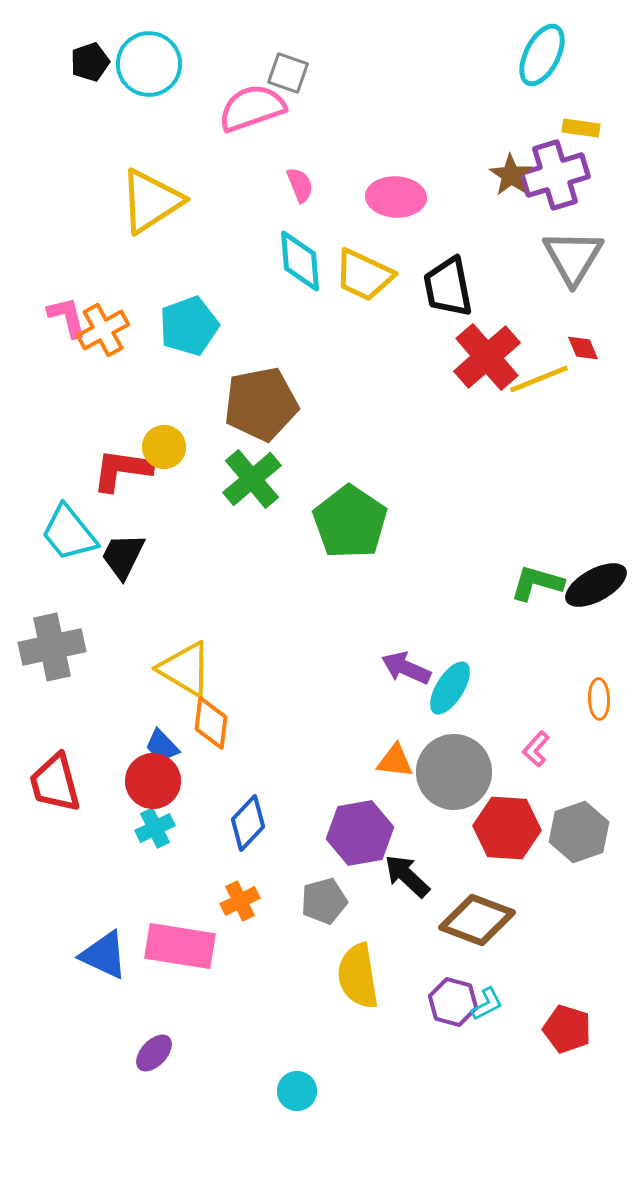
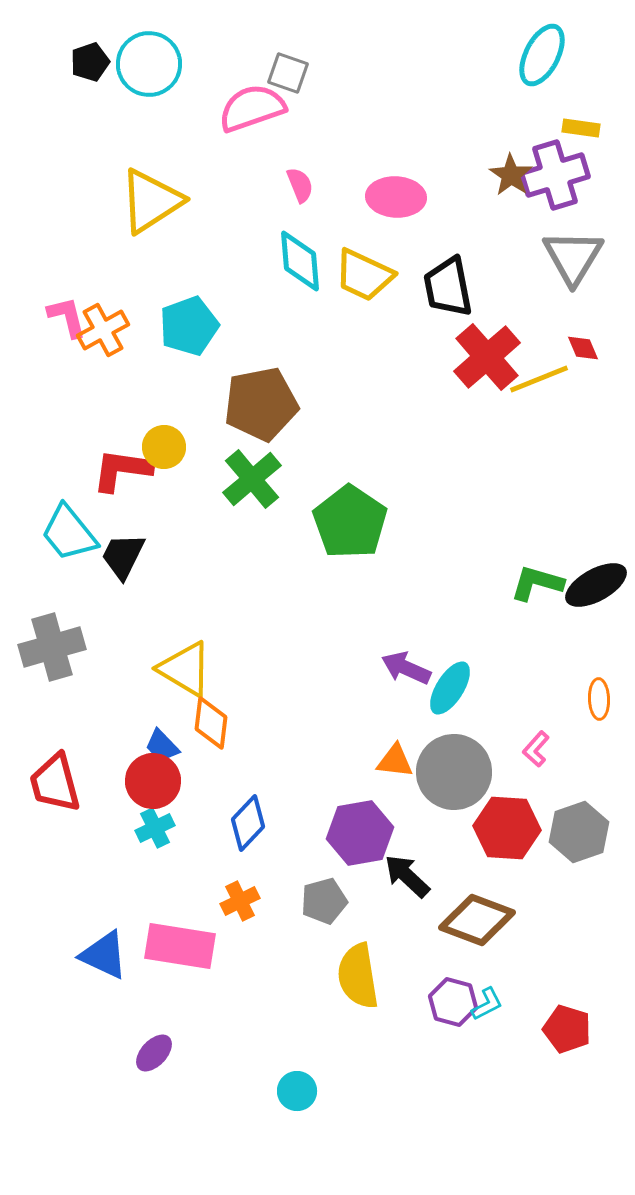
gray cross at (52, 647): rotated 4 degrees counterclockwise
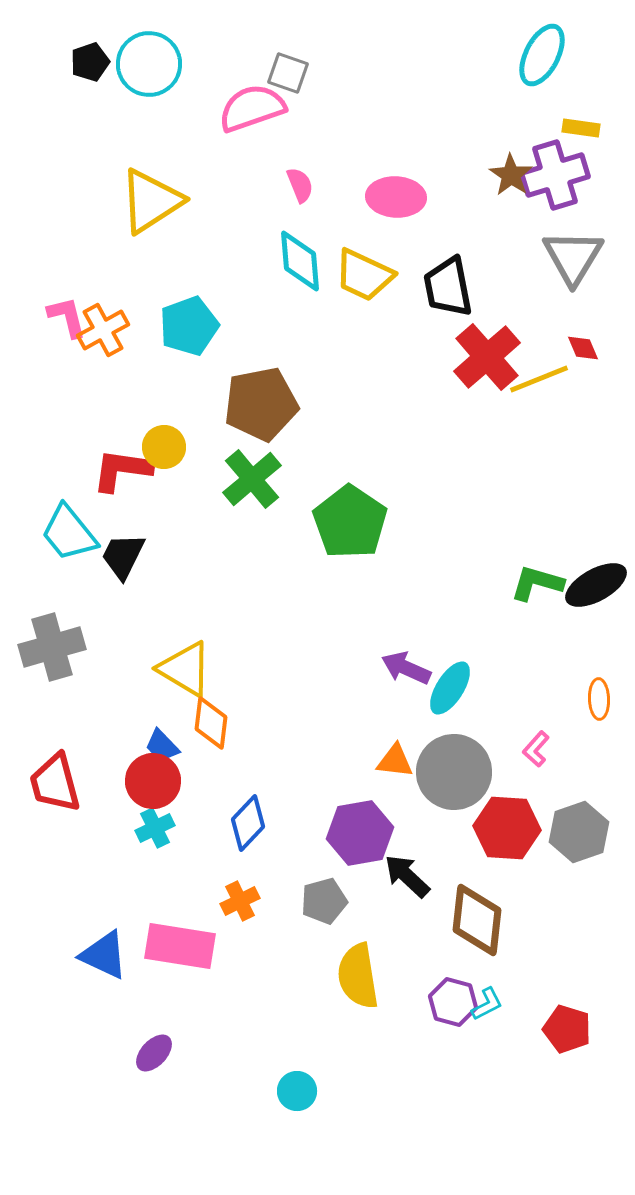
brown diamond at (477, 920): rotated 76 degrees clockwise
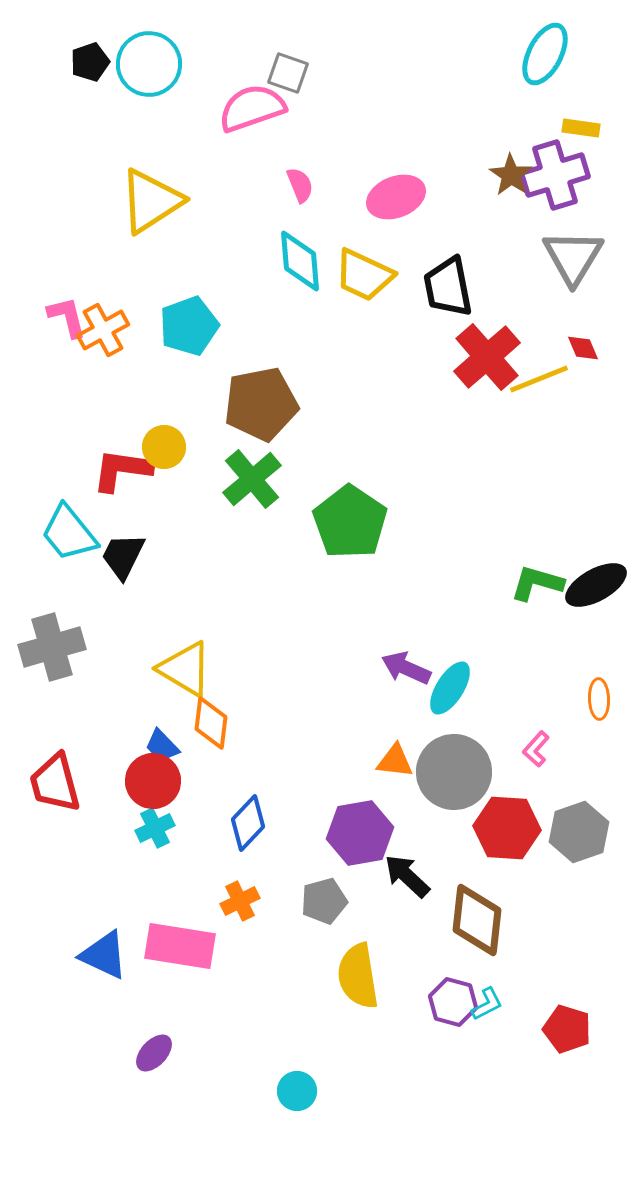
cyan ellipse at (542, 55): moved 3 px right, 1 px up
pink ellipse at (396, 197): rotated 24 degrees counterclockwise
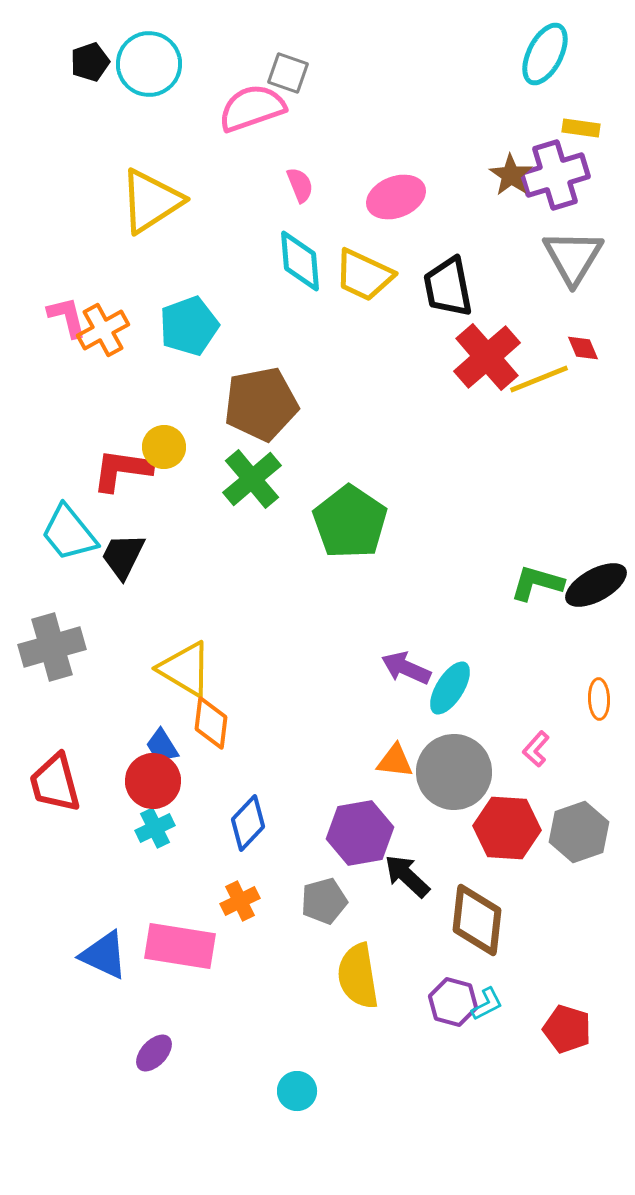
blue trapezoid at (162, 746): rotated 12 degrees clockwise
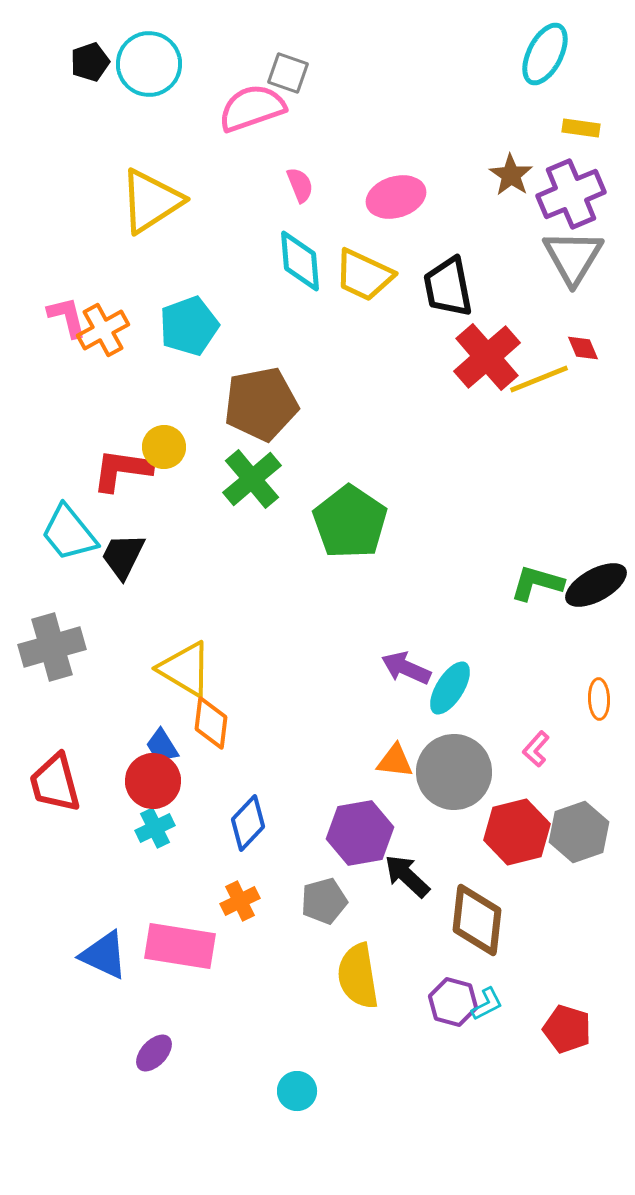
purple cross at (555, 175): moved 16 px right, 19 px down; rotated 6 degrees counterclockwise
pink ellipse at (396, 197): rotated 4 degrees clockwise
red hexagon at (507, 828): moved 10 px right, 4 px down; rotated 18 degrees counterclockwise
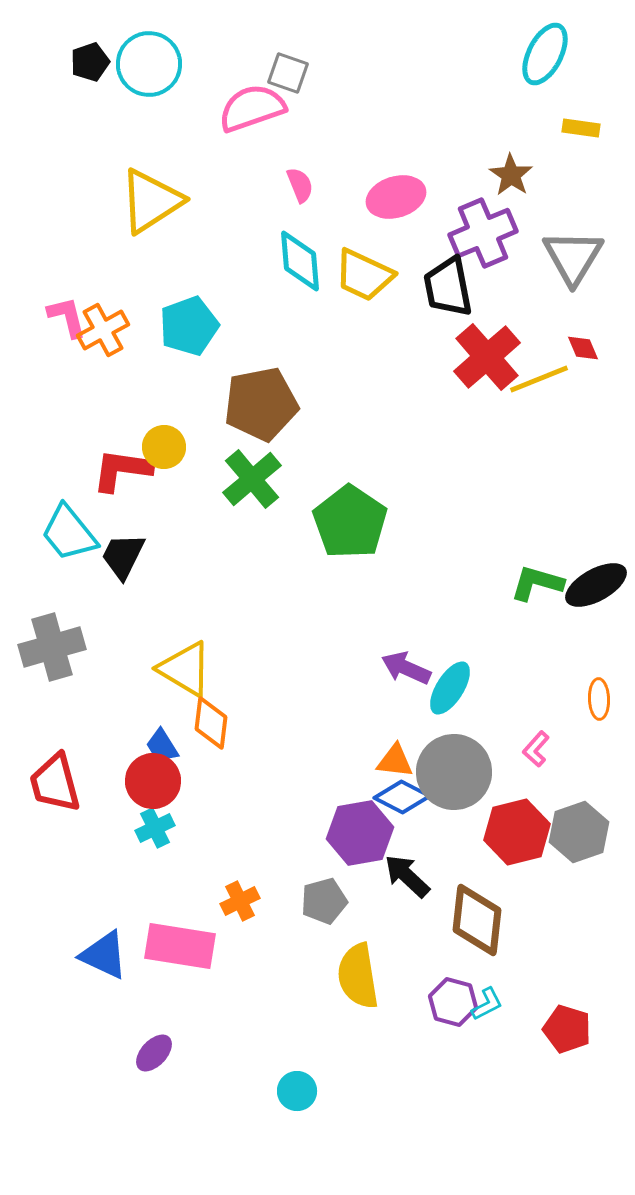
purple cross at (571, 194): moved 88 px left, 39 px down
blue diamond at (248, 823): moved 154 px right, 26 px up; rotated 74 degrees clockwise
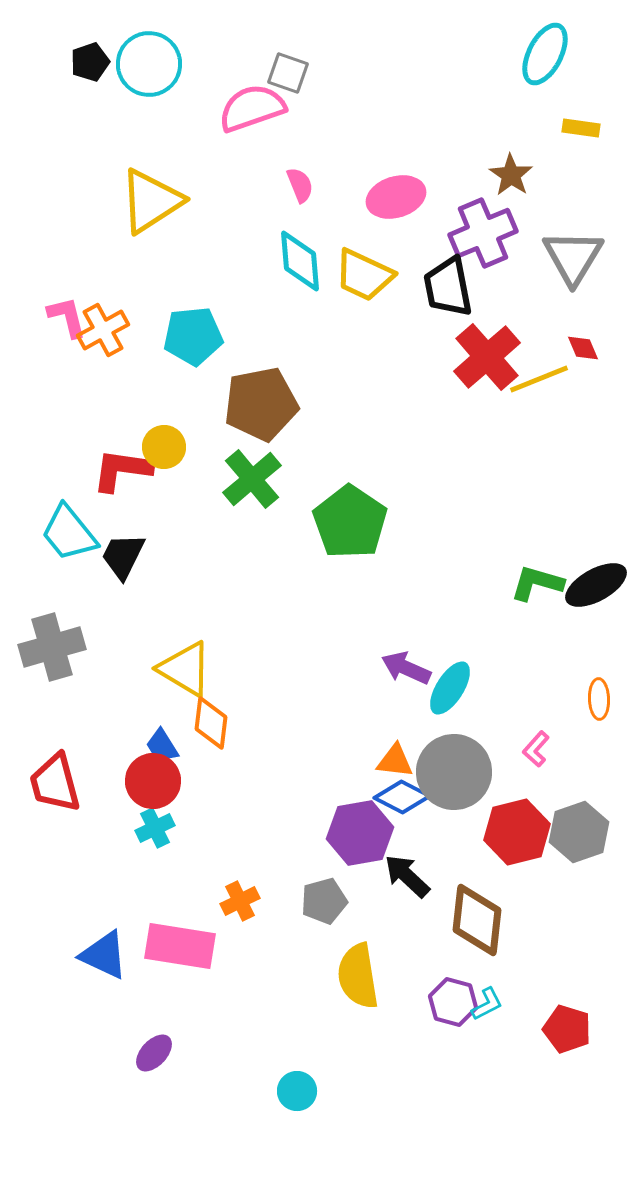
cyan pentagon at (189, 326): moved 4 px right, 10 px down; rotated 14 degrees clockwise
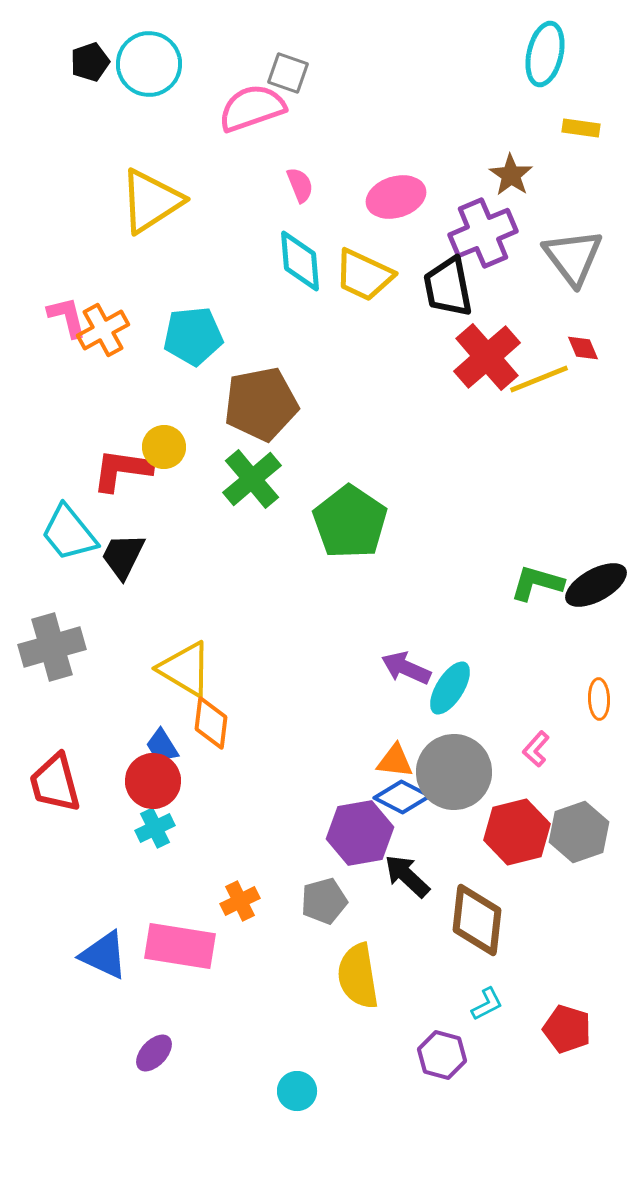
cyan ellipse at (545, 54): rotated 14 degrees counterclockwise
gray triangle at (573, 257): rotated 8 degrees counterclockwise
purple hexagon at (453, 1002): moved 11 px left, 53 px down
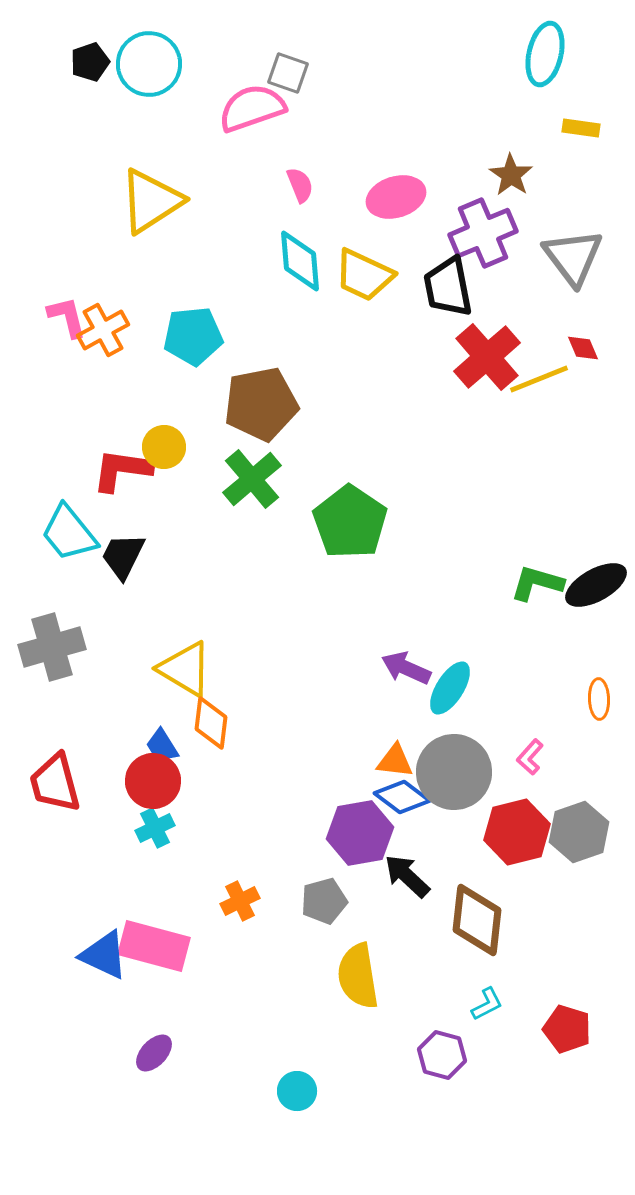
pink L-shape at (536, 749): moved 6 px left, 8 px down
blue diamond at (402, 797): rotated 10 degrees clockwise
pink rectangle at (180, 946): moved 26 px left; rotated 6 degrees clockwise
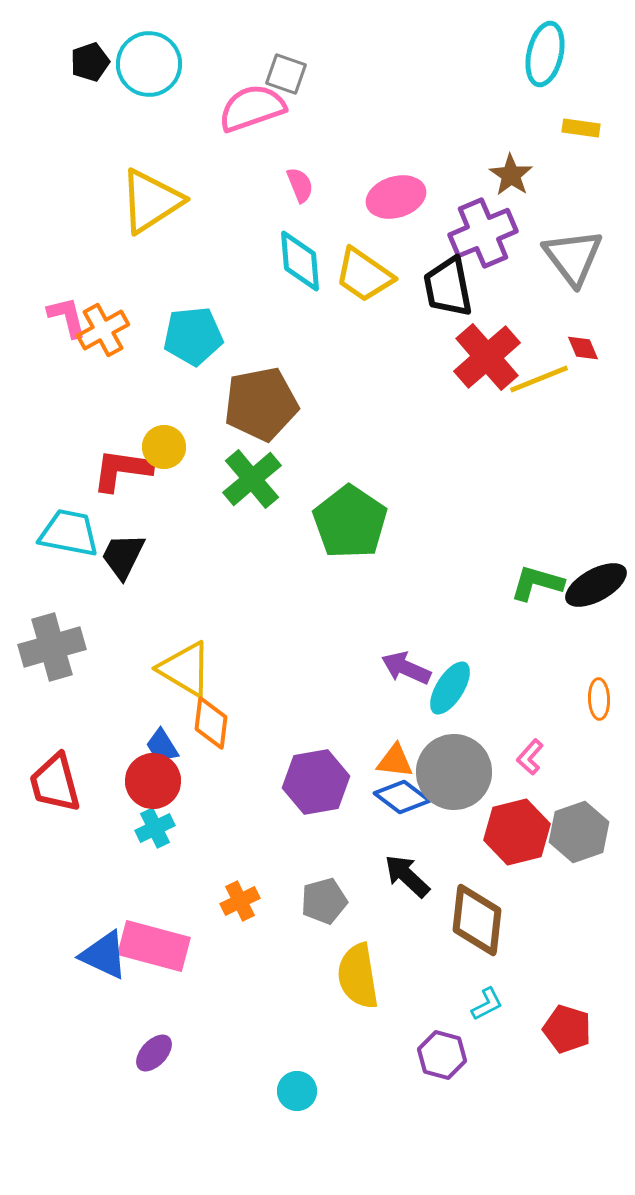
gray square at (288, 73): moved 2 px left, 1 px down
yellow trapezoid at (364, 275): rotated 10 degrees clockwise
cyan trapezoid at (69, 533): rotated 140 degrees clockwise
purple hexagon at (360, 833): moved 44 px left, 51 px up
